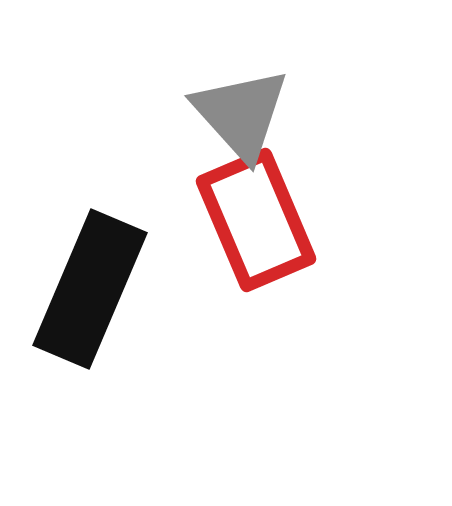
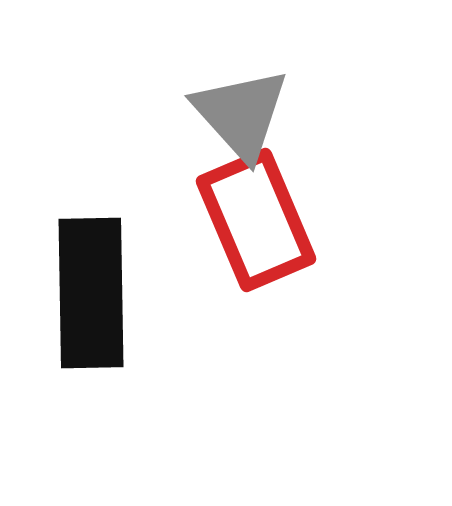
black rectangle: moved 1 px right, 4 px down; rotated 24 degrees counterclockwise
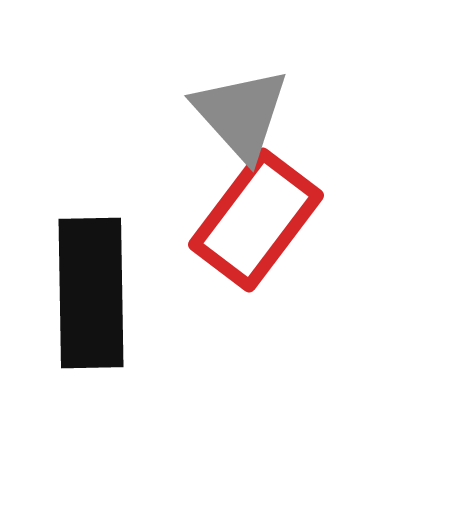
red rectangle: rotated 60 degrees clockwise
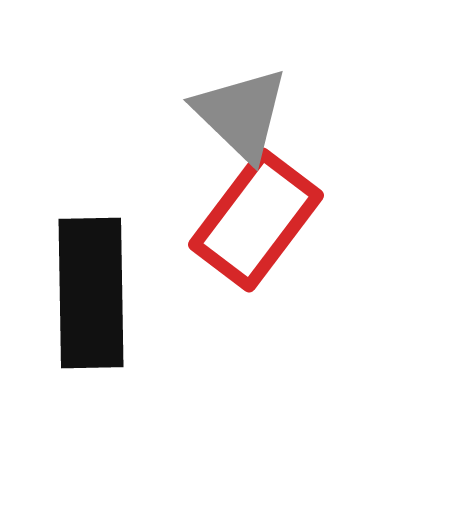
gray triangle: rotated 4 degrees counterclockwise
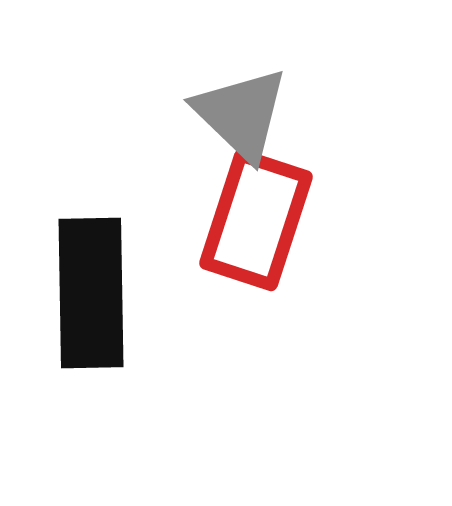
red rectangle: rotated 19 degrees counterclockwise
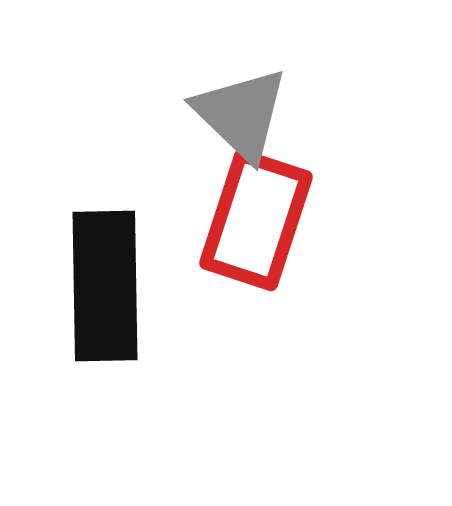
black rectangle: moved 14 px right, 7 px up
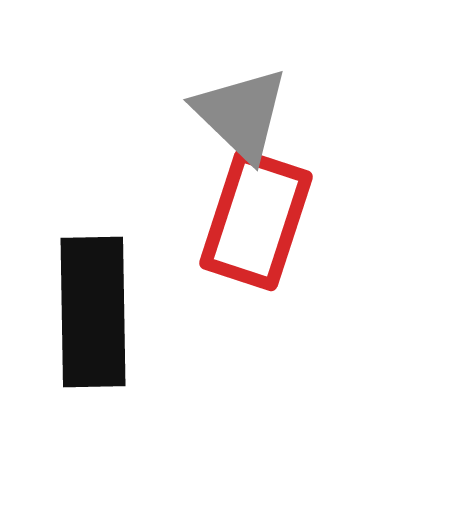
black rectangle: moved 12 px left, 26 px down
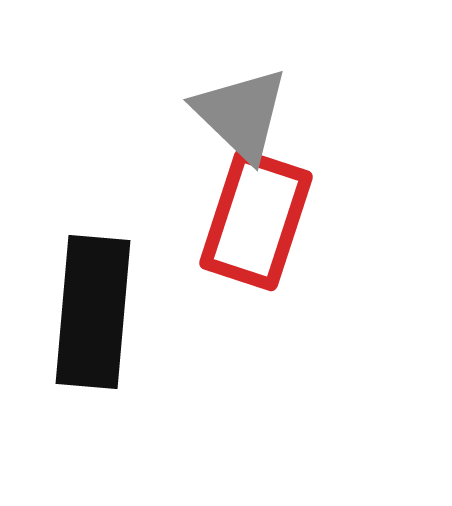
black rectangle: rotated 6 degrees clockwise
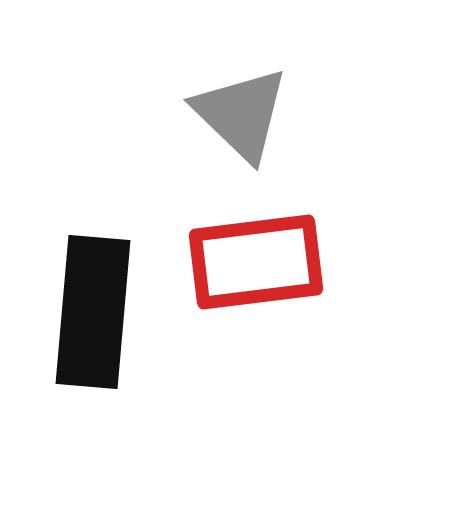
red rectangle: moved 42 px down; rotated 65 degrees clockwise
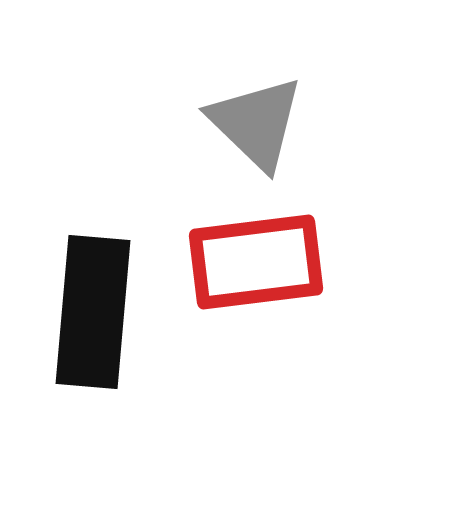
gray triangle: moved 15 px right, 9 px down
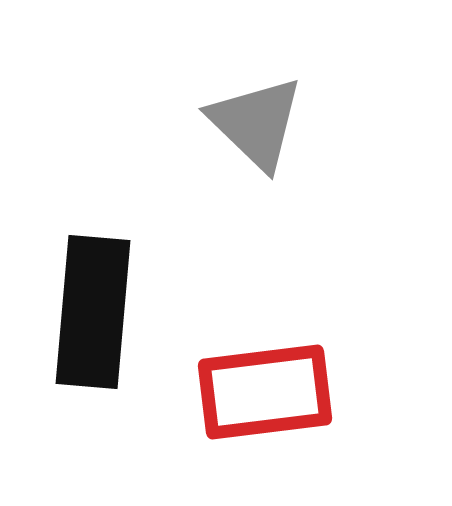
red rectangle: moved 9 px right, 130 px down
